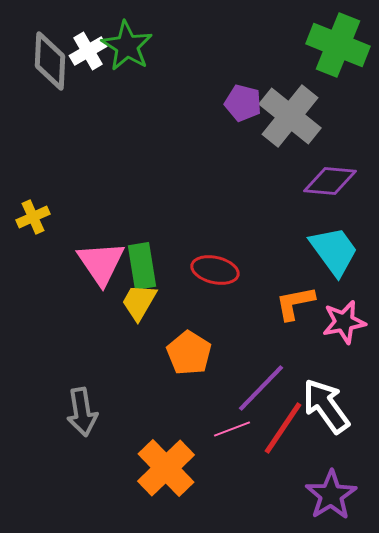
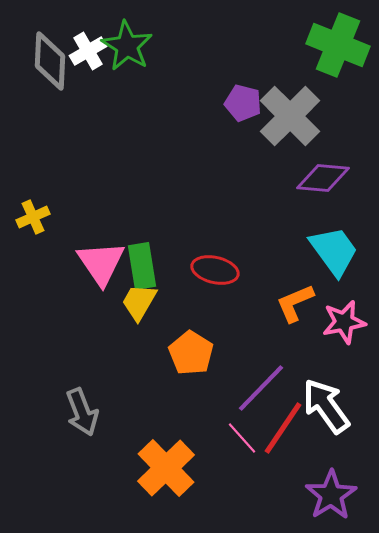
gray cross: rotated 6 degrees clockwise
purple diamond: moved 7 px left, 3 px up
orange L-shape: rotated 12 degrees counterclockwise
orange pentagon: moved 2 px right
gray arrow: rotated 12 degrees counterclockwise
pink line: moved 10 px right, 9 px down; rotated 69 degrees clockwise
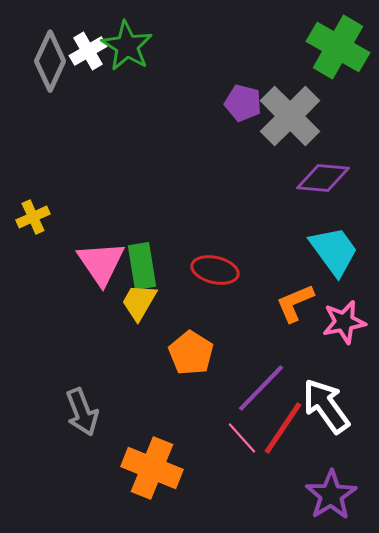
green cross: moved 2 px down; rotated 8 degrees clockwise
gray diamond: rotated 22 degrees clockwise
orange cross: moved 14 px left; rotated 24 degrees counterclockwise
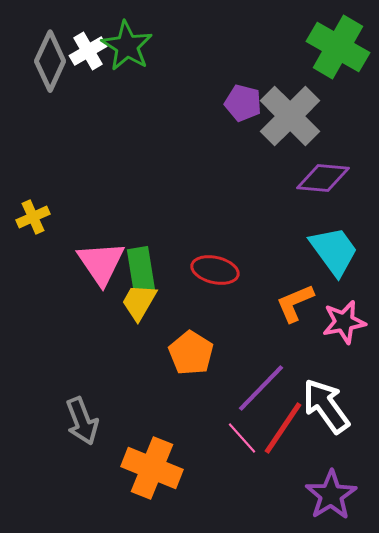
green rectangle: moved 1 px left, 4 px down
gray arrow: moved 9 px down
